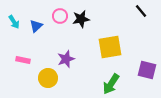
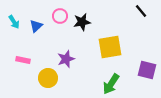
black star: moved 1 px right, 3 px down
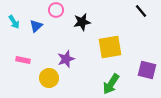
pink circle: moved 4 px left, 6 px up
yellow circle: moved 1 px right
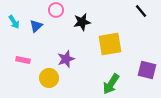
yellow square: moved 3 px up
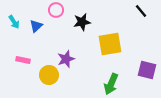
yellow circle: moved 3 px up
green arrow: rotated 10 degrees counterclockwise
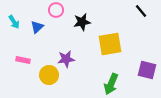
blue triangle: moved 1 px right, 1 px down
purple star: rotated 12 degrees clockwise
